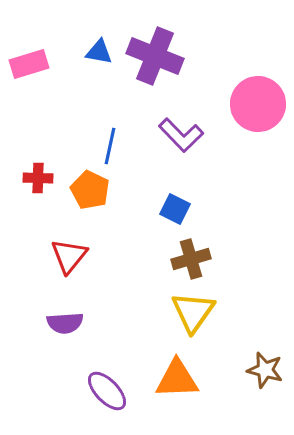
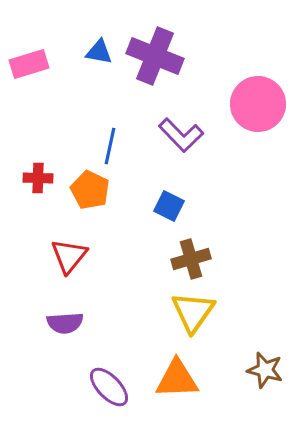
blue square: moved 6 px left, 3 px up
purple ellipse: moved 2 px right, 4 px up
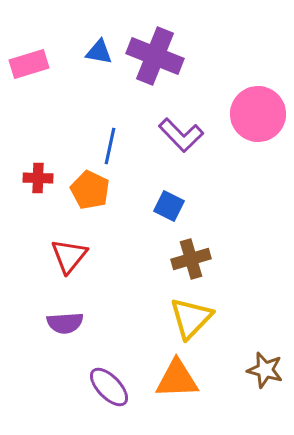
pink circle: moved 10 px down
yellow triangle: moved 2 px left, 6 px down; rotated 9 degrees clockwise
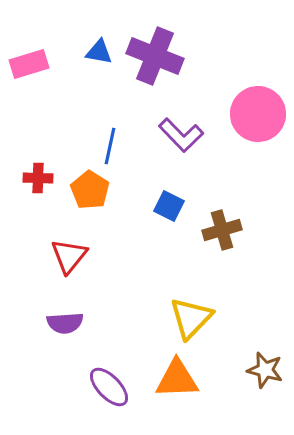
orange pentagon: rotated 6 degrees clockwise
brown cross: moved 31 px right, 29 px up
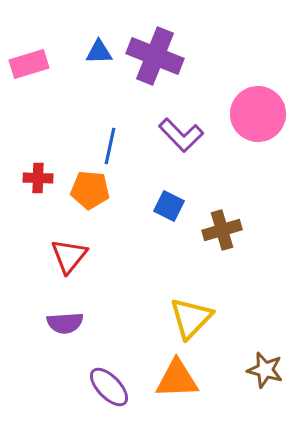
blue triangle: rotated 12 degrees counterclockwise
orange pentagon: rotated 27 degrees counterclockwise
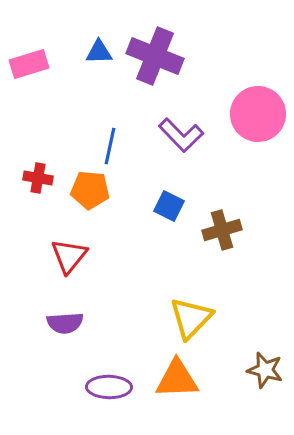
red cross: rotated 8 degrees clockwise
purple ellipse: rotated 45 degrees counterclockwise
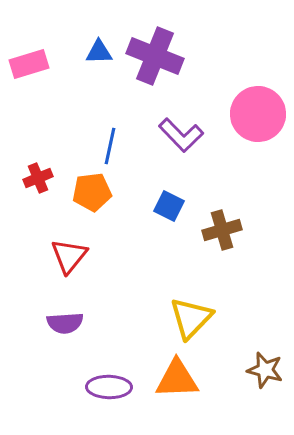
red cross: rotated 32 degrees counterclockwise
orange pentagon: moved 2 px right, 2 px down; rotated 12 degrees counterclockwise
